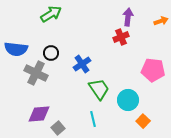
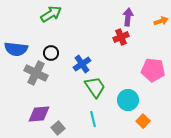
green trapezoid: moved 4 px left, 2 px up
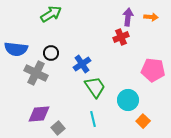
orange arrow: moved 10 px left, 4 px up; rotated 24 degrees clockwise
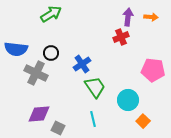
gray square: rotated 24 degrees counterclockwise
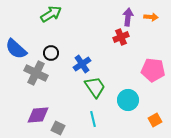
blue semicircle: rotated 35 degrees clockwise
purple diamond: moved 1 px left, 1 px down
orange square: moved 12 px right, 1 px up; rotated 16 degrees clockwise
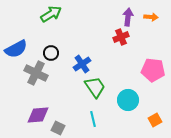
blue semicircle: rotated 70 degrees counterclockwise
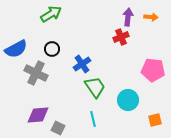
black circle: moved 1 px right, 4 px up
orange square: rotated 16 degrees clockwise
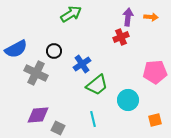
green arrow: moved 20 px right
black circle: moved 2 px right, 2 px down
pink pentagon: moved 2 px right, 2 px down; rotated 10 degrees counterclockwise
green trapezoid: moved 2 px right, 2 px up; rotated 85 degrees clockwise
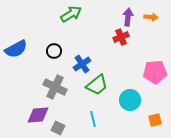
gray cross: moved 19 px right, 14 px down
cyan circle: moved 2 px right
